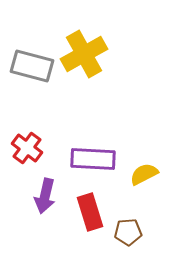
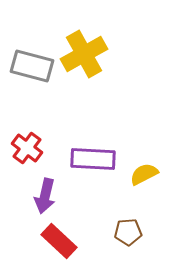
red rectangle: moved 31 px left, 29 px down; rotated 30 degrees counterclockwise
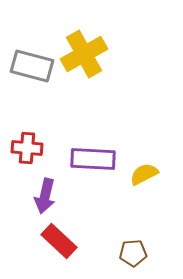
red cross: rotated 32 degrees counterclockwise
brown pentagon: moved 5 px right, 21 px down
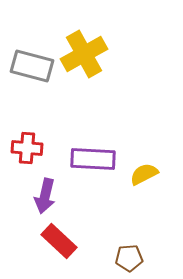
brown pentagon: moved 4 px left, 5 px down
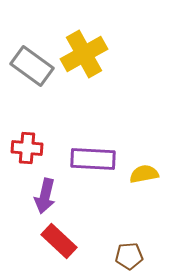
gray rectangle: rotated 21 degrees clockwise
yellow semicircle: rotated 16 degrees clockwise
brown pentagon: moved 2 px up
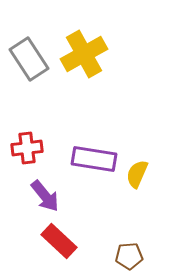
gray rectangle: moved 3 px left, 7 px up; rotated 21 degrees clockwise
red cross: rotated 12 degrees counterclockwise
purple rectangle: moved 1 px right; rotated 6 degrees clockwise
yellow semicircle: moved 7 px left; rotated 56 degrees counterclockwise
purple arrow: rotated 52 degrees counterclockwise
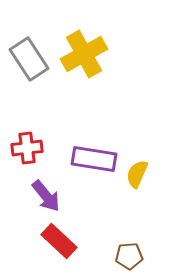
purple arrow: moved 1 px right
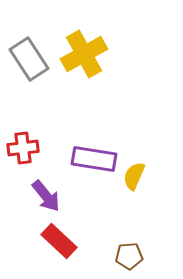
red cross: moved 4 px left
yellow semicircle: moved 3 px left, 2 px down
